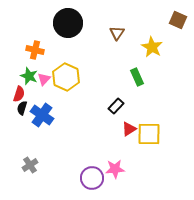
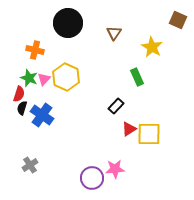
brown triangle: moved 3 px left
green star: moved 2 px down
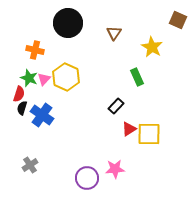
purple circle: moved 5 px left
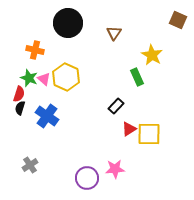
yellow star: moved 8 px down
pink triangle: rotated 32 degrees counterclockwise
black semicircle: moved 2 px left
blue cross: moved 5 px right, 1 px down
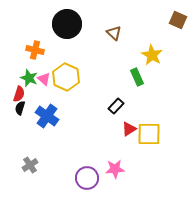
black circle: moved 1 px left, 1 px down
brown triangle: rotated 21 degrees counterclockwise
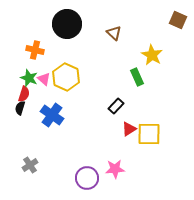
red semicircle: moved 5 px right
blue cross: moved 5 px right, 1 px up
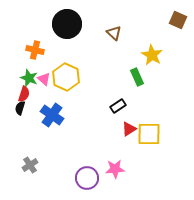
black rectangle: moved 2 px right; rotated 14 degrees clockwise
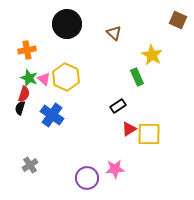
orange cross: moved 8 px left; rotated 24 degrees counterclockwise
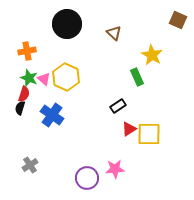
orange cross: moved 1 px down
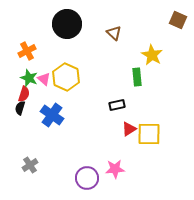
orange cross: rotated 18 degrees counterclockwise
green rectangle: rotated 18 degrees clockwise
black rectangle: moved 1 px left, 1 px up; rotated 21 degrees clockwise
